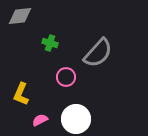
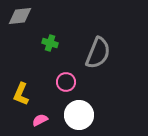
gray semicircle: rotated 20 degrees counterclockwise
pink circle: moved 5 px down
white circle: moved 3 px right, 4 px up
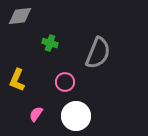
pink circle: moved 1 px left
yellow L-shape: moved 4 px left, 14 px up
white circle: moved 3 px left, 1 px down
pink semicircle: moved 4 px left, 6 px up; rotated 28 degrees counterclockwise
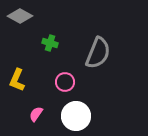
gray diamond: rotated 35 degrees clockwise
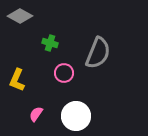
pink circle: moved 1 px left, 9 px up
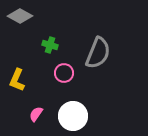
green cross: moved 2 px down
white circle: moved 3 px left
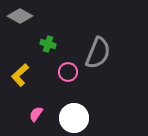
green cross: moved 2 px left, 1 px up
pink circle: moved 4 px right, 1 px up
yellow L-shape: moved 3 px right, 5 px up; rotated 25 degrees clockwise
white circle: moved 1 px right, 2 px down
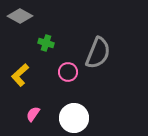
green cross: moved 2 px left, 1 px up
pink semicircle: moved 3 px left
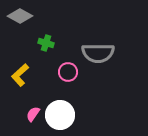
gray semicircle: rotated 68 degrees clockwise
white circle: moved 14 px left, 3 px up
